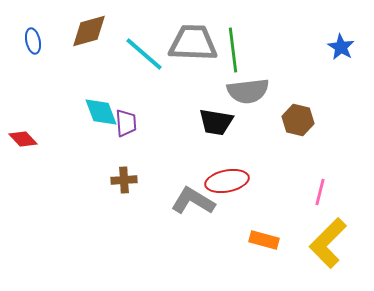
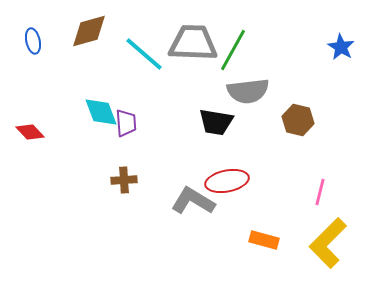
green line: rotated 36 degrees clockwise
red diamond: moved 7 px right, 7 px up
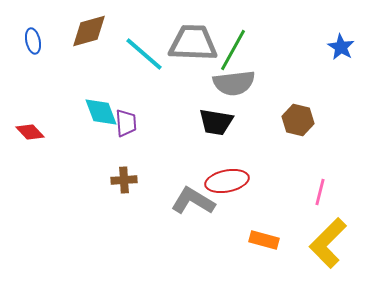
gray semicircle: moved 14 px left, 8 px up
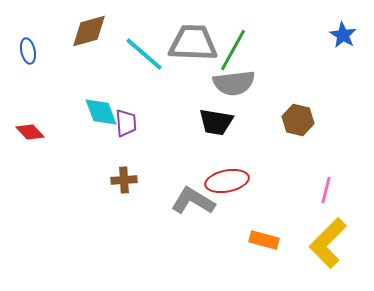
blue ellipse: moved 5 px left, 10 px down
blue star: moved 2 px right, 12 px up
pink line: moved 6 px right, 2 px up
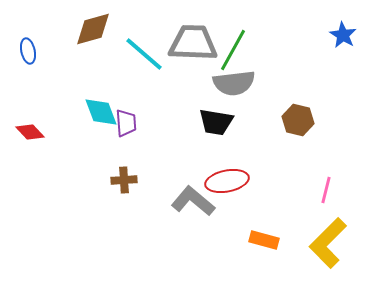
brown diamond: moved 4 px right, 2 px up
gray L-shape: rotated 9 degrees clockwise
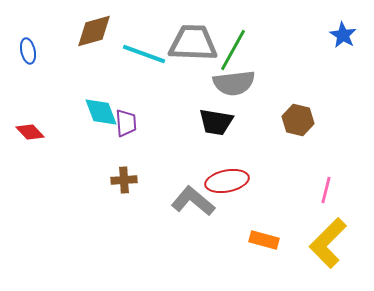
brown diamond: moved 1 px right, 2 px down
cyan line: rotated 21 degrees counterclockwise
